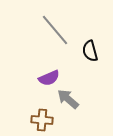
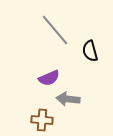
gray arrow: rotated 35 degrees counterclockwise
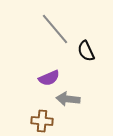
gray line: moved 1 px up
black semicircle: moved 4 px left; rotated 10 degrees counterclockwise
brown cross: moved 1 px down
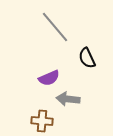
gray line: moved 2 px up
black semicircle: moved 1 px right, 7 px down
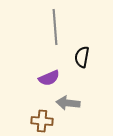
gray line: rotated 36 degrees clockwise
black semicircle: moved 5 px left, 1 px up; rotated 35 degrees clockwise
gray arrow: moved 4 px down
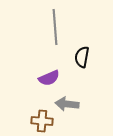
gray arrow: moved 1 px left, 1 px down
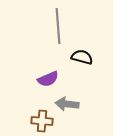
gray line: moved 3 px right, 1 px up
black semicircle: rotated 95 degrees clockwise
purple semicircle: moved 1 px left, 1 px down
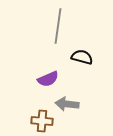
gray line: rotated 12 degrees clockwise
